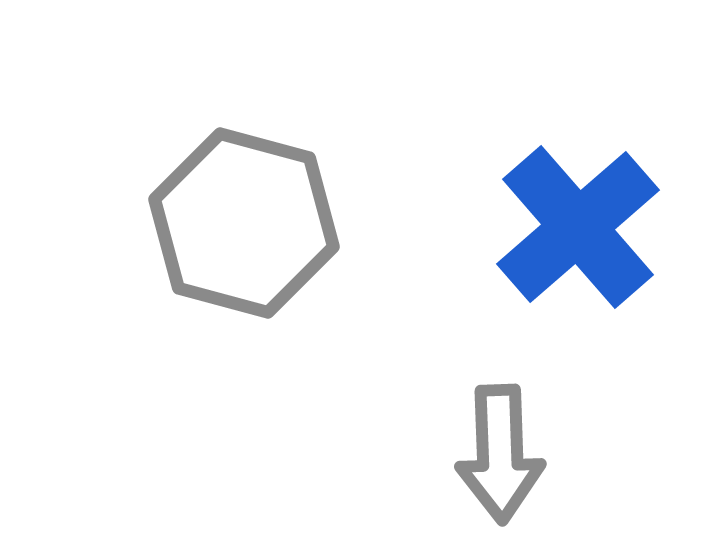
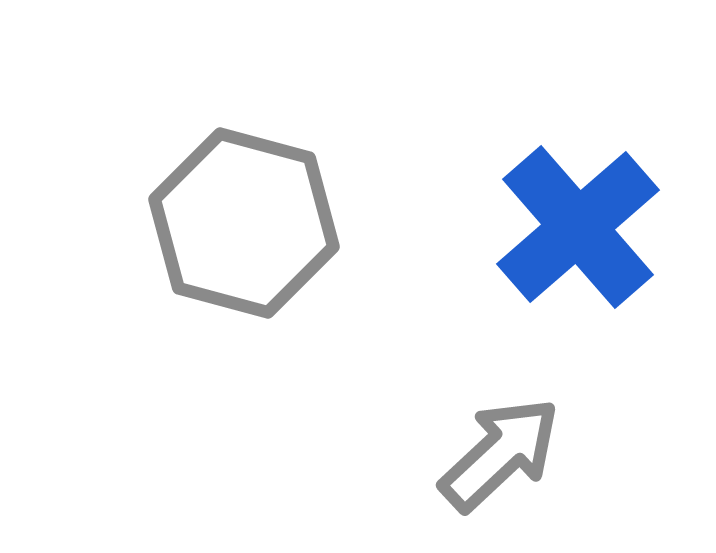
gray arrow: rotated 131 degrees counterclockwise
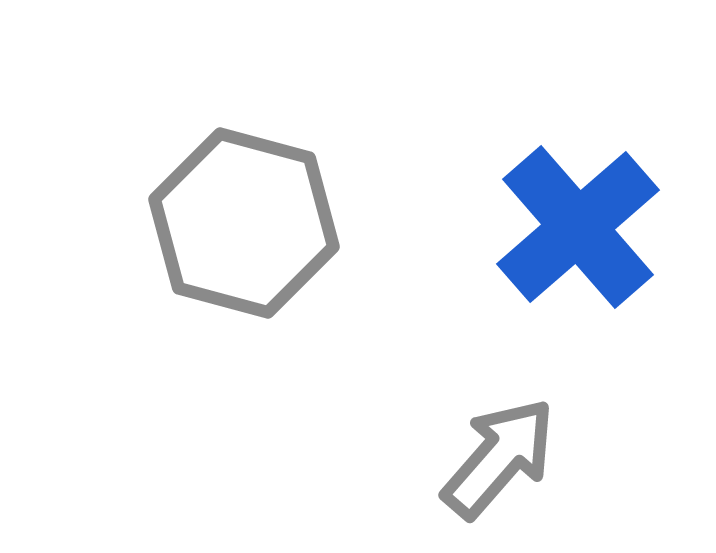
gray arrow: moved 1 px left, 4 px down; rotated 6 degrees counterclockwise
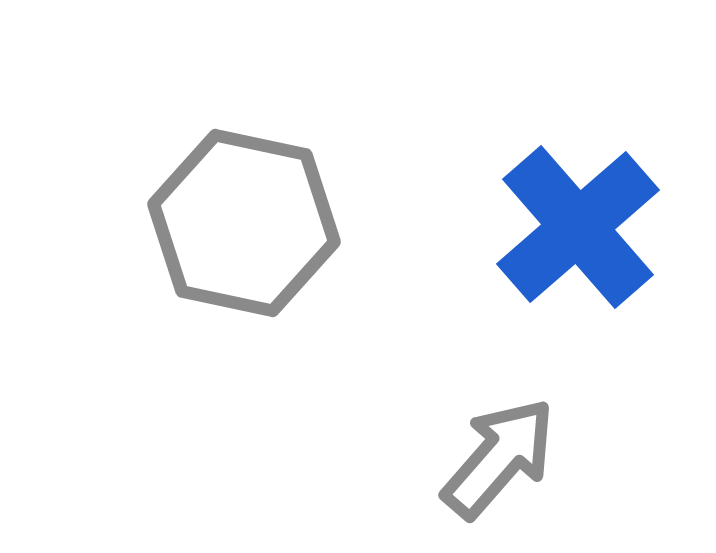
gray hexagon: rotated 3 degrees counterclockwise
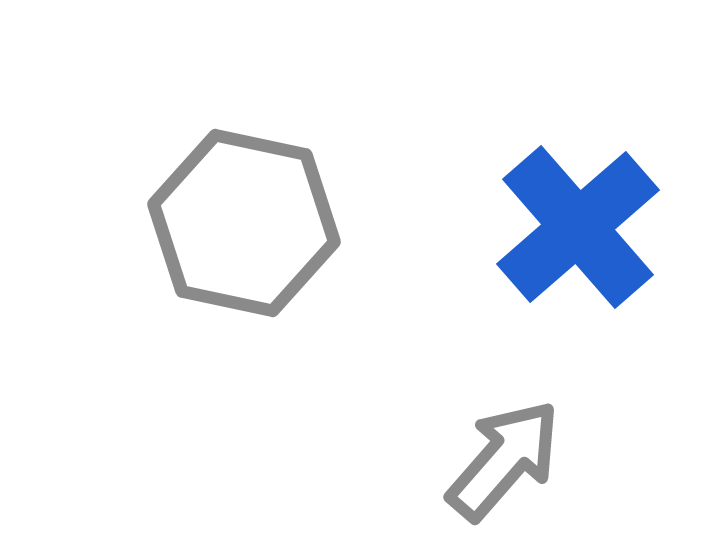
gray arrow: moved 5 px right, 2 px down
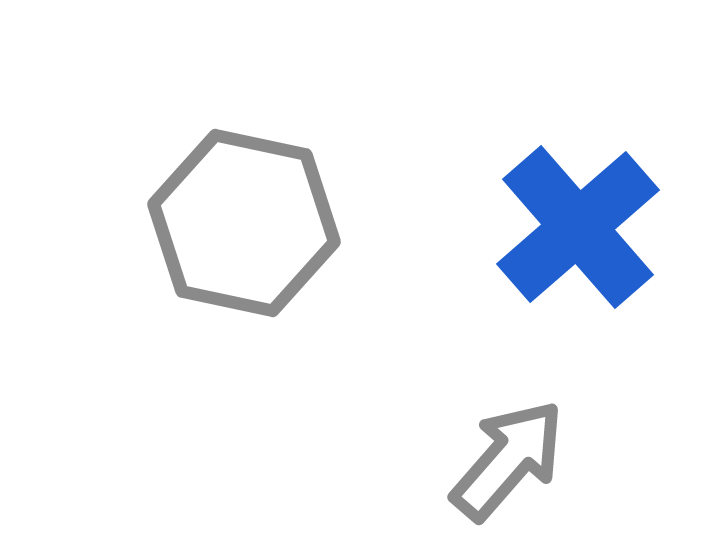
gray arrow: moved 4 px right
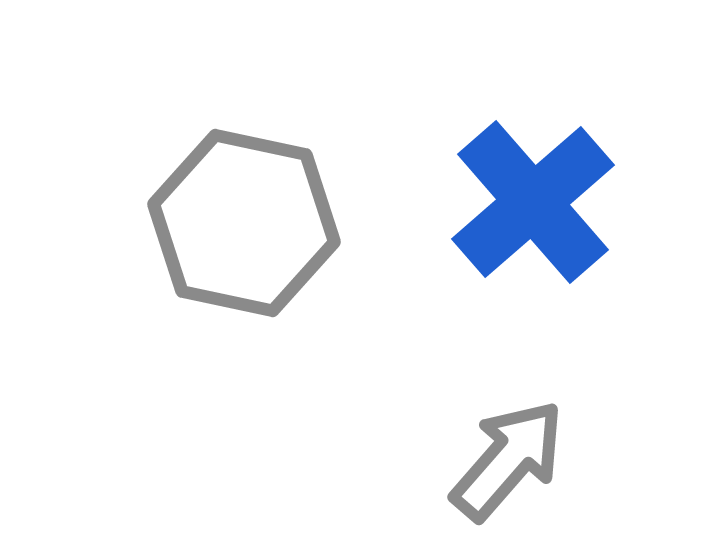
blue cross: moved 45 px left, 25 px up
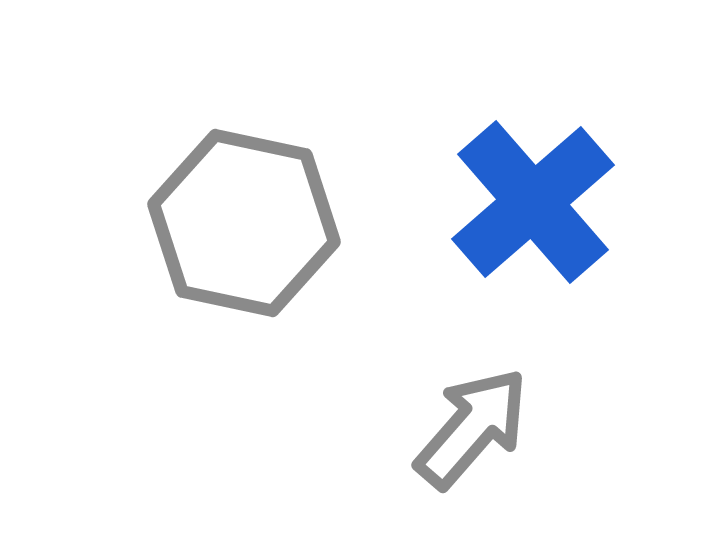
gray arrow: moved 36 px left, 32 px up
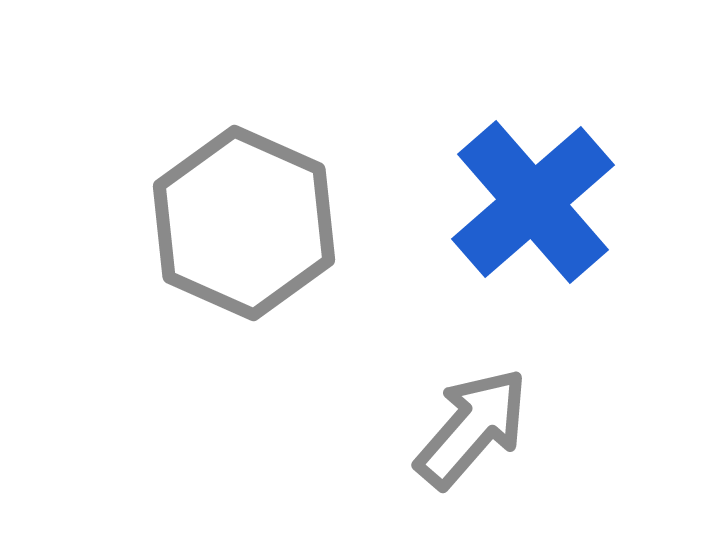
gray hexagon: rotated 12 degrees clockwise
